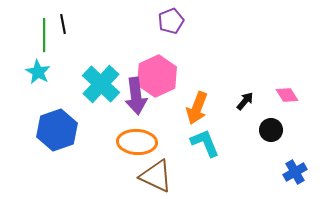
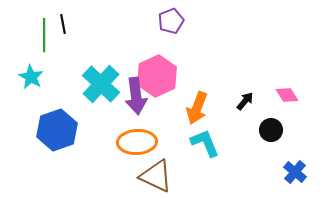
cyan star: moved 7 px left, 5 px down
orange ellipse: rotated 6 degrees counterclockwise
blue cross: rotated 20 degrees counterclockwise
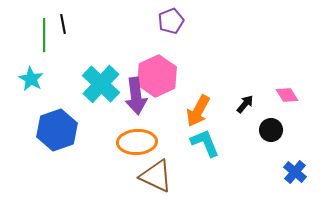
cyan star: moved 2 px down
black arrow: moved 3 px down
orange arrow: moved 1 px right, 3 px down; rotated 8 degrees clockwise
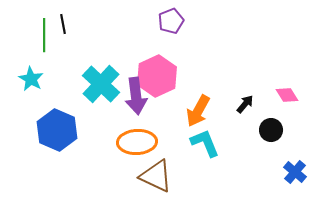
blue hexagon: rotated 18 degrees counterclockwise
